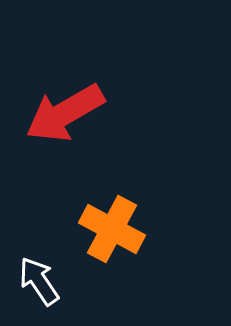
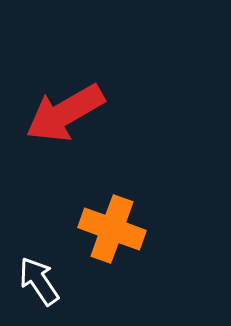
orange cross: rotated 8 degrees counterclockwise
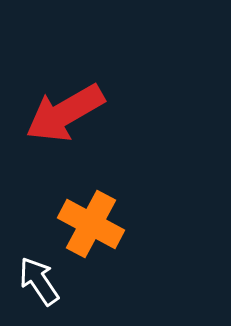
orange cross: moved 21 px left, 5 px up; rotated 8 degrees clockwise
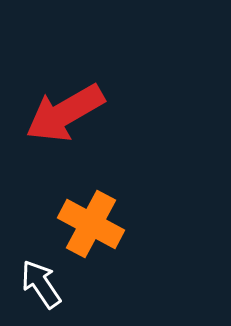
white arrow: moved 2 px right, 3 px down
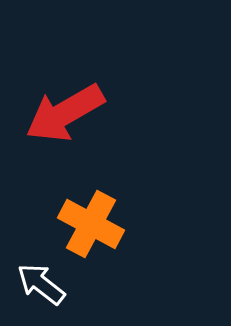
white arrow: rotated 18 degrees counterclockwise
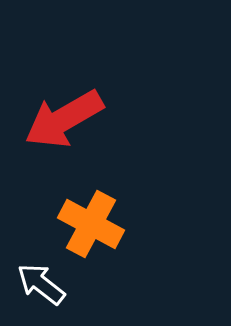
red arrow: moved 1 px left, 6 px down
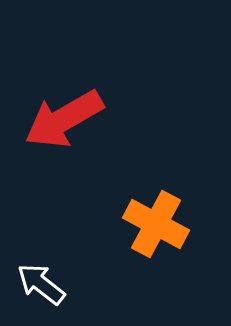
orange cross: moved 65 px right
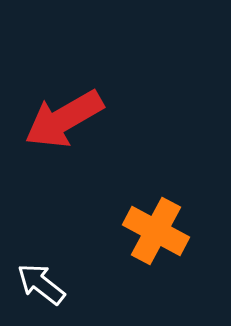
orange cross: moved 7 px down
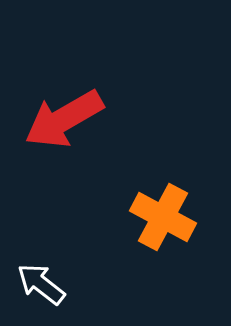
orange cross: moved 7 px right, 14 px up
